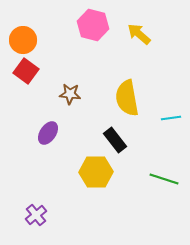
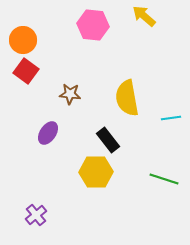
pink hexagon: rotated 8 degrees counterclockwise
yellow arrow: moved 5 px right, 18 px up
black rectangle: moved 7 px left
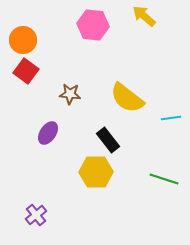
yellow semicircle: rotated 42 degrees counterclockwise
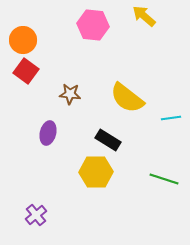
purple ellipse: rotated 20 degrees counterclockwise
black rectangle: rotated 20 degrees counterclockwise
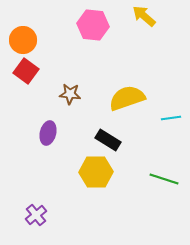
yellow semicircle: rotated 123 degrees clockwise
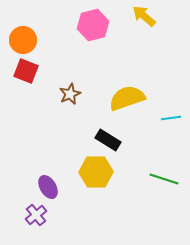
pink hexagon: rotated 20 degrees counterclockwise
red square: rotated 15 degrees counterclockwise
brown star: rotated 30 degrees counterclockwise
purple ellipse: moved 54 px down; rotated 45 degrees counterclockwise
